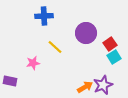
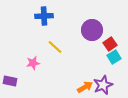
purple circle: moved 6 px right, 3 px up
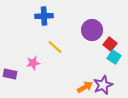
red square: rotated 16 degrees counterclockwise
cyan square: rotated 24 degrees counterclockwise
purple rectangle: moved 7 px up
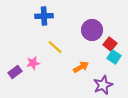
purple rectangle: moved 5 px right, 2 px up; rotated 48 degrees counterclockwise
orange arrow: moved 4 px left, 20 px up
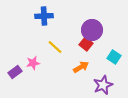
red square: moved 24 px left
